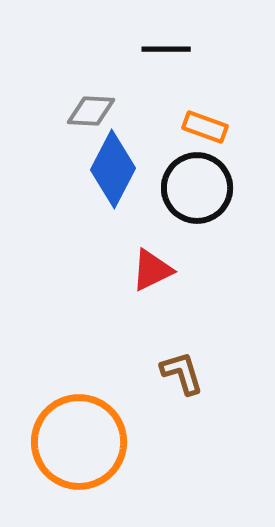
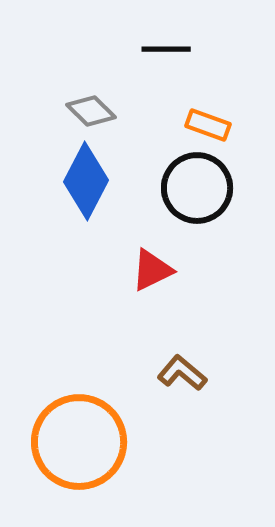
gray diamond: rotated 42 degrees clockwise
orange rectangle: moved 3 px right, 2 px up
blue diamond: moved 27 px left, 12 px down
brown L-shape: rotated 33 degrees counterclockwise
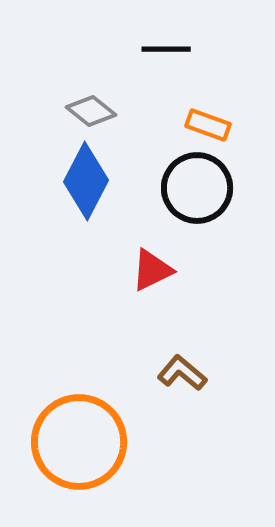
gray diamond: rotated 6 degrees counterclockwise
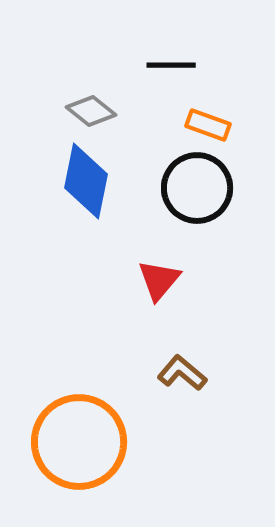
black line: moved 5 px right, 16 px down
blue diamond: rotated 16 degrees counterclockwise
red triangle: moved 7 px right, 10 px down; rotated 24 degrees counterclockwise
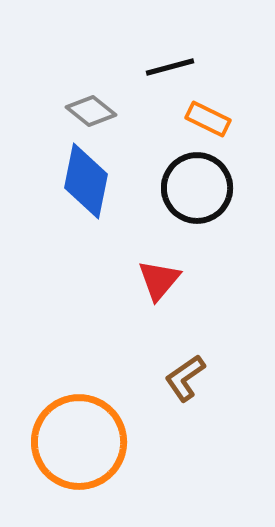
black line: moved 1 px left, 2 px down; rotated 15 degrees counterclockwise
orange rectangle: moved 6 px up; rotated 6 degrees clockwise
brown L-shape: moved 3 px right, 5 px down; rotated 75 degrees counterclockwise
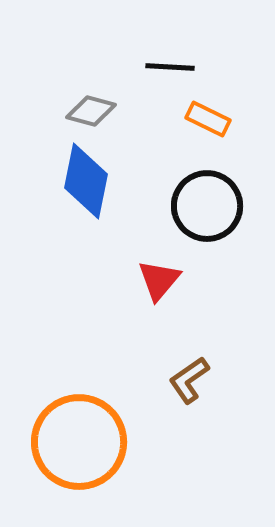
black line: rotated 18 degrees clockwise
gray diamond: rotated 24 degrees counterclockwise
black circle: moved 10 px right, 18 px down
brown L-shape: moved 4 px right, 2 px down
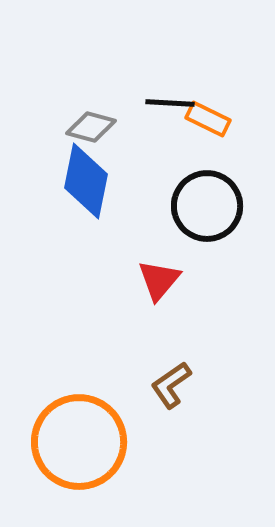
black line: moved 36 px down
gray diamond: moved 16 px down
brown L-shape: moved 18 px left, 5 px down
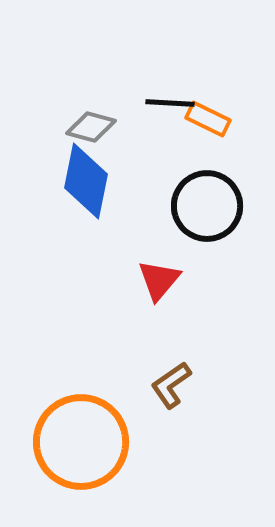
orange circle: moved 2 px right
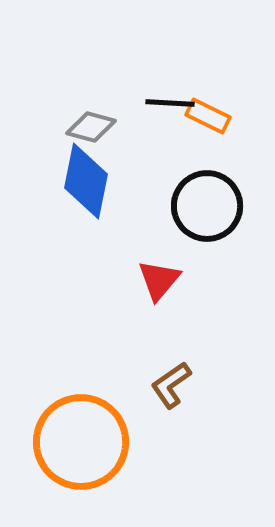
orange rectangle: moved 3 px up
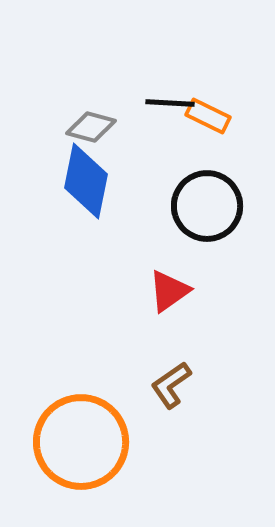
red triangle: moved 10 px right, 11 px down; rotated 15 degrees clockwise
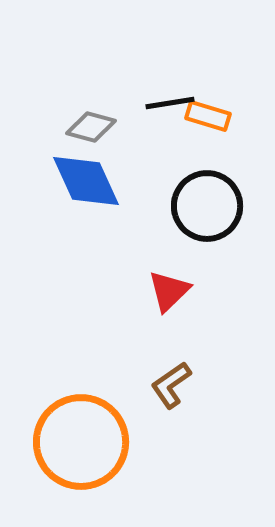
black line: rotated 12 degrees counterclockwise
orange rectangle: rotated 9 degrees counterclockwise
blue diamond: rotated 36 degrees counterclockwise
red triangle: rotated 9 degrees counterclockwise
